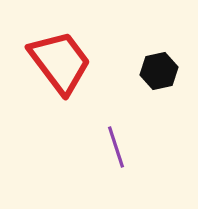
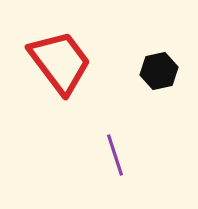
purple line: moved 1 px left, 8 px down
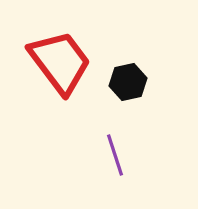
black hexagon: moved 31 px left, 11 px down
